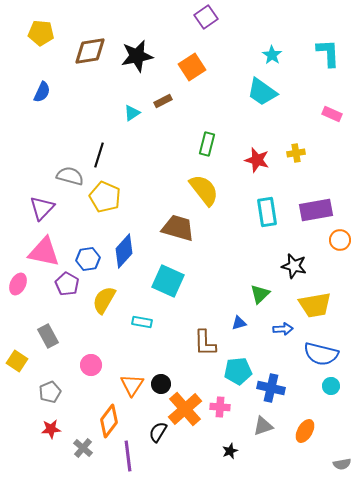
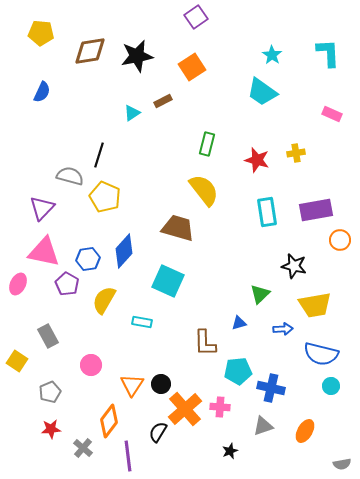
purple square at (206, 17): moved 10 px left
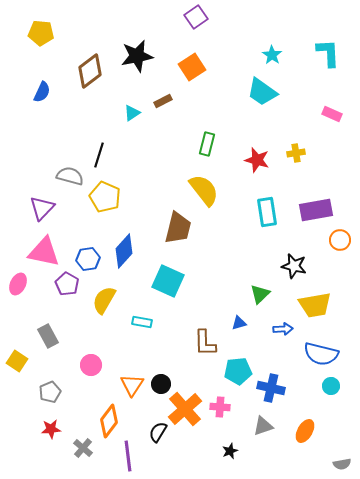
brown diamond at (90, 51): moved 20 px down; rotated 28 degrees counterclockwise
brown trapezoid at (178, 228): rotated 88 degrees clockwise
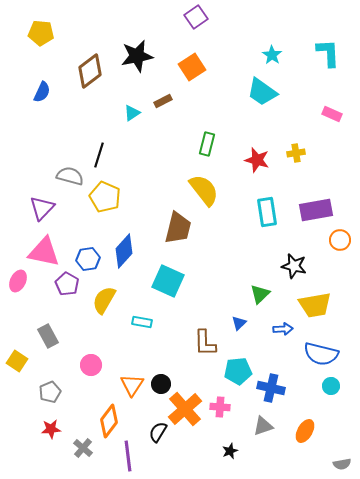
pink ellipse at (18, 284): moved 3 px up
blue triangle at (239, 323): rotated 28 degrees counterclockwise
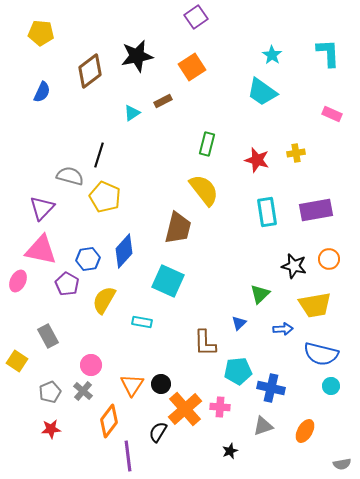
orange circle at (340, 240): moved 11 px left, 19 px down
pink triangle at (44, 252): moved 3 px left, 2 px up
gray cross at (83, 448): moved 57 px up
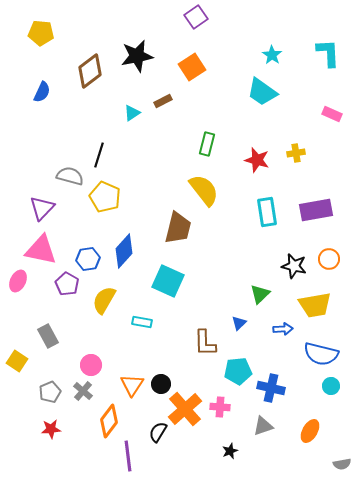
orange ellipse at (305, 431): moved 5 px right
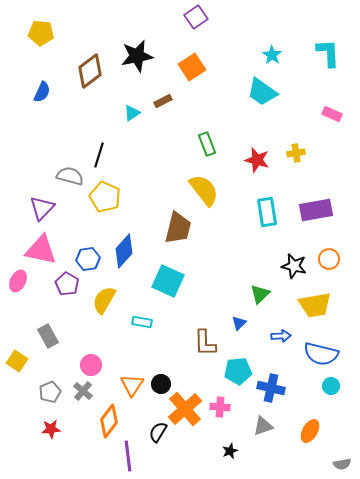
green rectangle at (207, 144): rotated 35 degrees counterclockwise
blue arrow at (283, 329): moved 2 px left, 7 px down
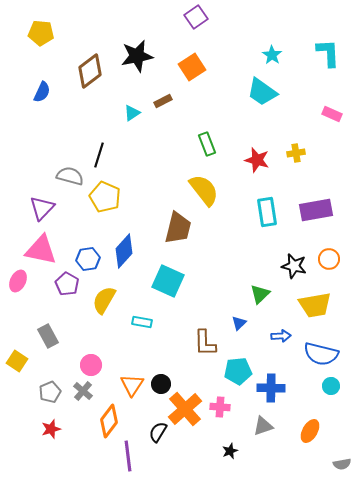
blue cross at (271, 388): rotated 12 degrees counterclockwise
red star at (51, 429): rotated 12 degrees counterclockwise
